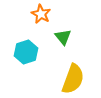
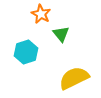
green triangle: moved 2 px left, 3 px up
yellow semicircle: moved 1 px right, 1 px up; rotated 136 degrees counterclockwise
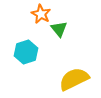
green triangle: moved 2 px left, 5 px up
yellow semicircle: moved 1 px down
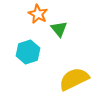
orange star: moved 3 px left
cyan hexagon: moved 2 px right
